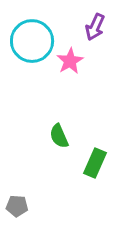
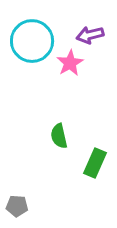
purple arrow: moved 5 px left, 8 px down; rotated 52 degrees clockwise
pink star: moved 2 px down
green semicircle: rotated 10 degrees clockwise
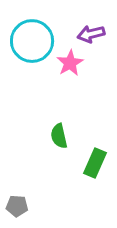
purple arrow: moved 1 px right, 1 px up
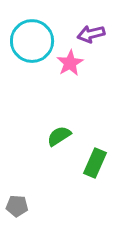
green semicircle: rotated 70 degrees clockwise
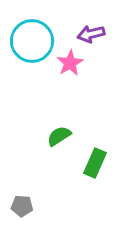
gray pentagon: moved 5 px right
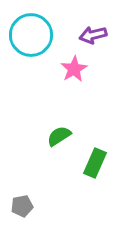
purple arrow: moved 2 px right, 1 px down
cyan circle: moved 1 px left, 6 px up
pink star: moved 4 px right, 6 px down
gray pentagon: rotated 15 degrees counterclockwise
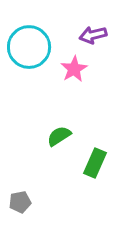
cyan circle: moved 2 px left, 12 px down
gray pentagon: moved 2 px left, 4 px up
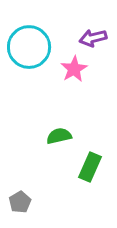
purple arrow: moved 3 px down
green semicircle: rotated 20 degrees clockwise
green rectangle: moved 5 px left, 4 px down
gray pentagon: rotated 20 degrees counterclockwise
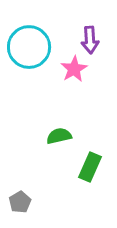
purple arrow: moved 3 px left, 2 px down; rotated 80 degrees counterclockwise
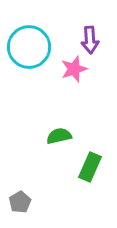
pink star: rotated 12 degrees clockwise
